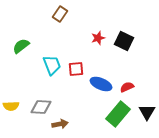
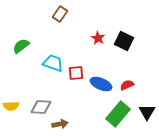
red star: rotated 24 degrees counterclockwise
cyan trapezoid: moved 1 px right, 2 px up; rotated 50 degrees counterclockwise
red square: moved 4 px down
red semicircle: moved 2 px up
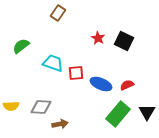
brown rectangle: moved 2 px left, 1 px up
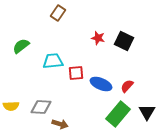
red star: rotated 16 degrees counterclockwise
cyan trapezoid: moved 2 px up; rotated 25 degrees counterclockwise
red semicircle: moved 1 px down; rotated 24 degrees counterclockwise
brown arrow: rotated 28 degrees clockwise
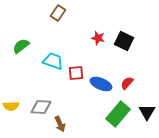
cyan trapezoid: rotated 25 degrees clockwise
red semicircle: moved 3 px up
brown arrow: rotated 49 degrees clockwise
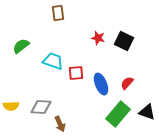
brown rectangle: rotated 42 degrees counterclockwise
blue ellipse: rotated 45 degrees clockwise
black triangle: rotated 42 degrees counterclockwise
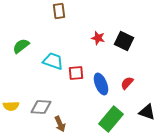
brown rectangle: moved 1 px right, 2 px up
green rectangle: moved 7 px left, 5 px down
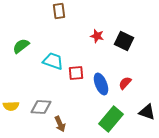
red star: moved 1 px left, 2 px up
red semicircle: moved 2 px left
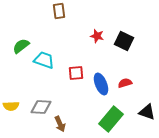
cyan trapezoid: moved 9 px left, 1 px up
red semicircle: rotated 32 degrees clockwise
